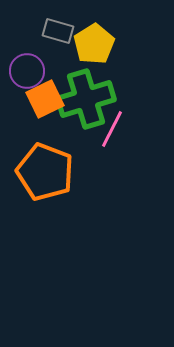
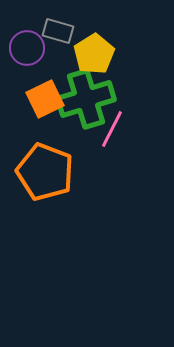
yellow pentagon: moved 10 px down
purple circle: moved 23 px up
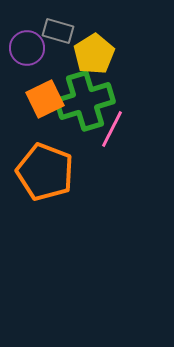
green cross: moved 1 px left, 2 px down
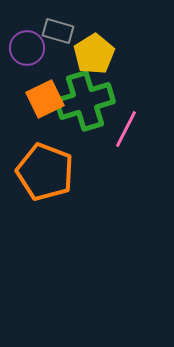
pink line: moved 14 px right
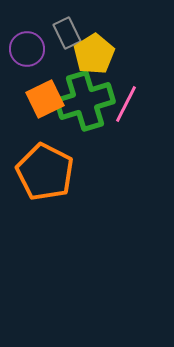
gray rectangle: moved 9 px right, 2 px down; rotated 48 degrees clockwise
purple circle: moved 1 px down
pink line: moved 25 px up
orange pentagon: rotated 6 degrees clockwise
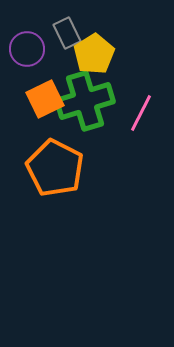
pink line: moved 15 px right, 9 px down
orange pentagon: moved 10 px right, 4 px up
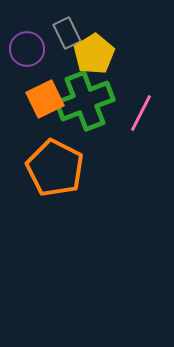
green cross: rotated 4 degrees counterclockwise
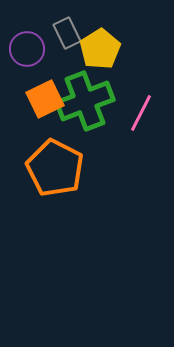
yellow pentagon: moved 6 px right, 5 px up
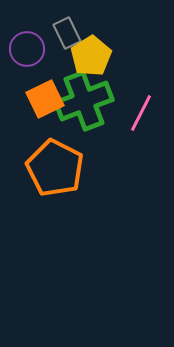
yellow pentagon: moved 9 px left, 7 px down
green cross: moved 1 px left
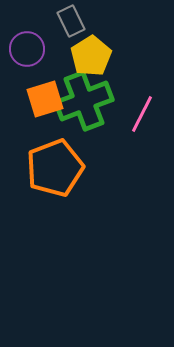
gray rectangle: moved 4 px right, 12 px up
orange square: rotated 9 degrees clockwise
pink line: moved 1 px right, 1 px down
orange pentagon: rotated 24 degrees clockwise
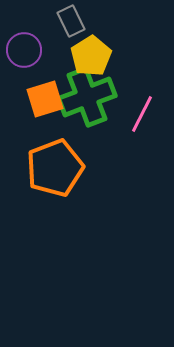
purple circle: moved 3 px left, 1 px down
green cross: moved 3 px right, 4 px up
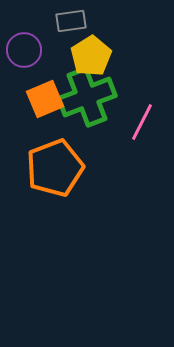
gray rectangle: rotated 72 degrees counterclockwise
orange square: rotated 6 degrees counterclockwise
pink line: moved 8 px down
